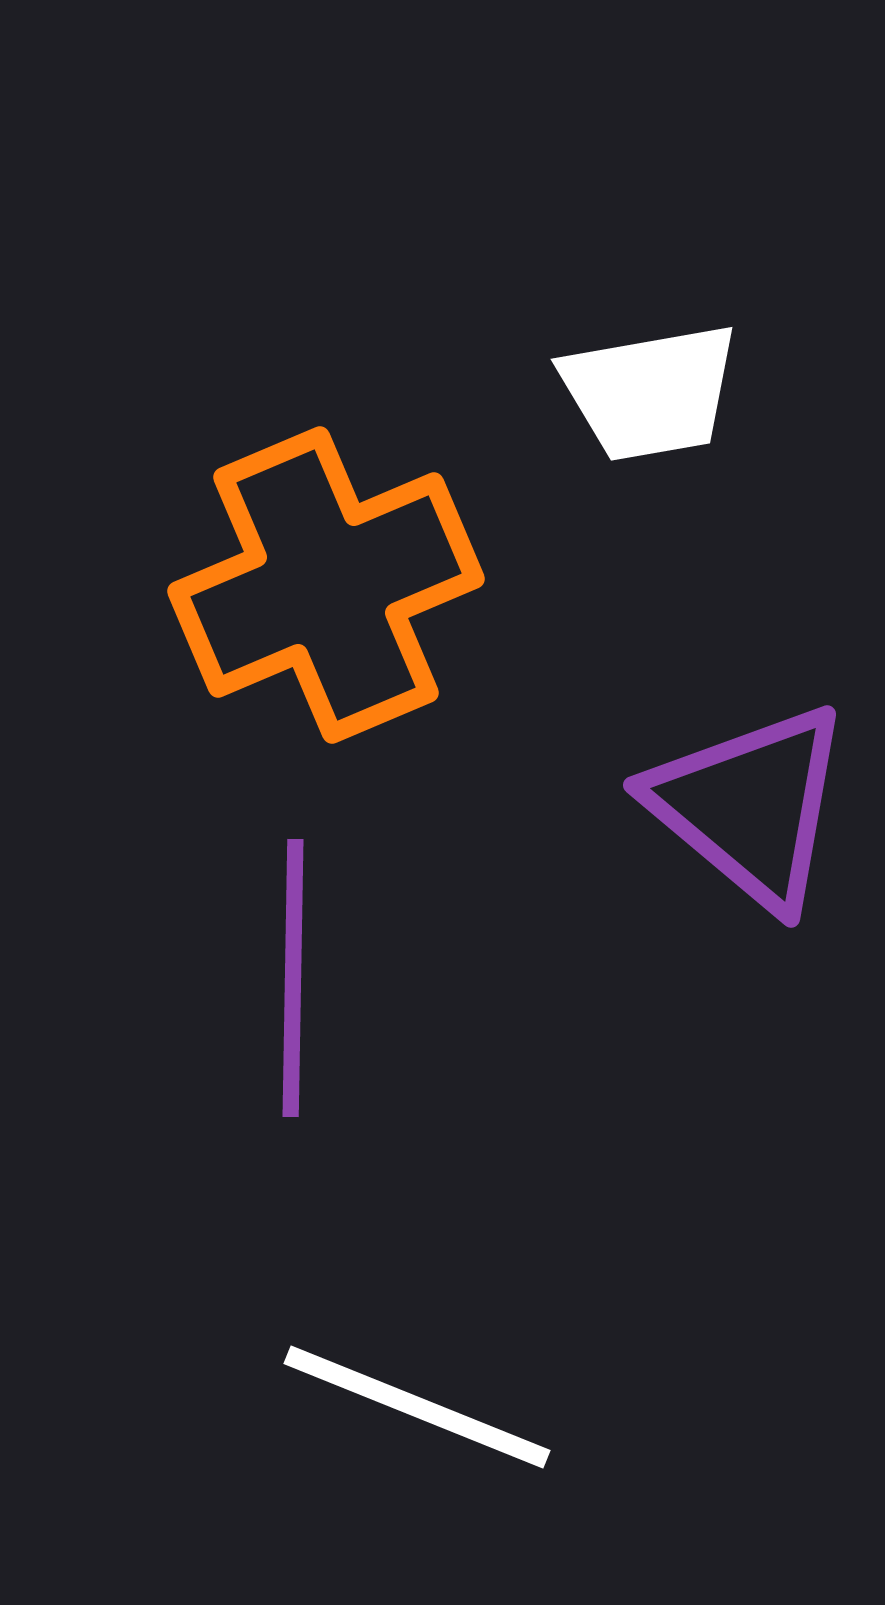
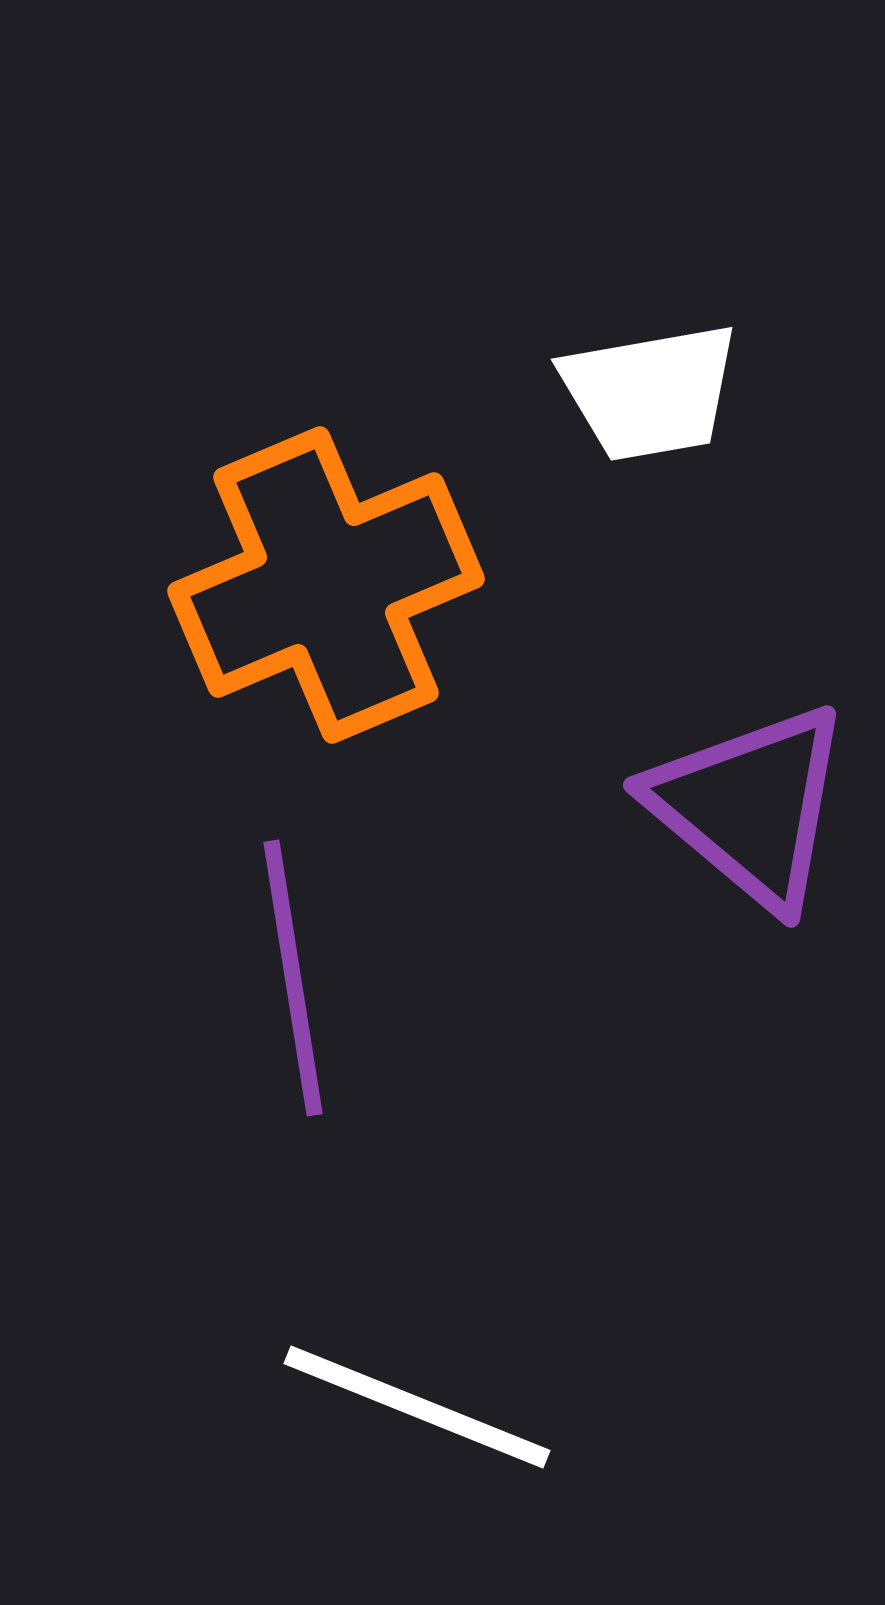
purple line: rotated 10 degrees counterclockwise
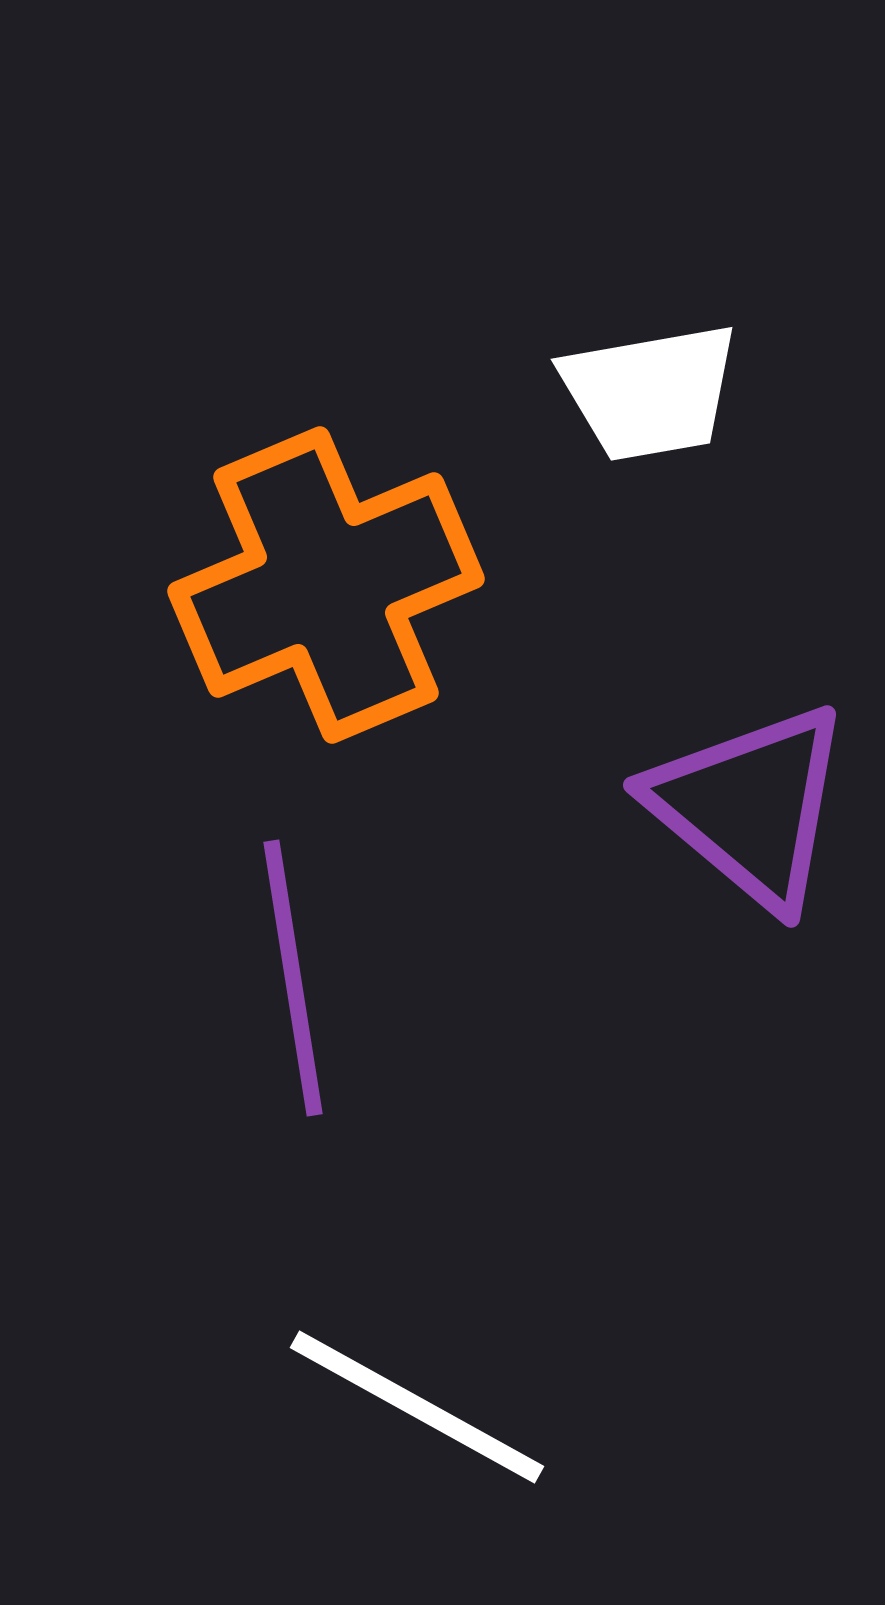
white line: rotated 7 degrees clockwise
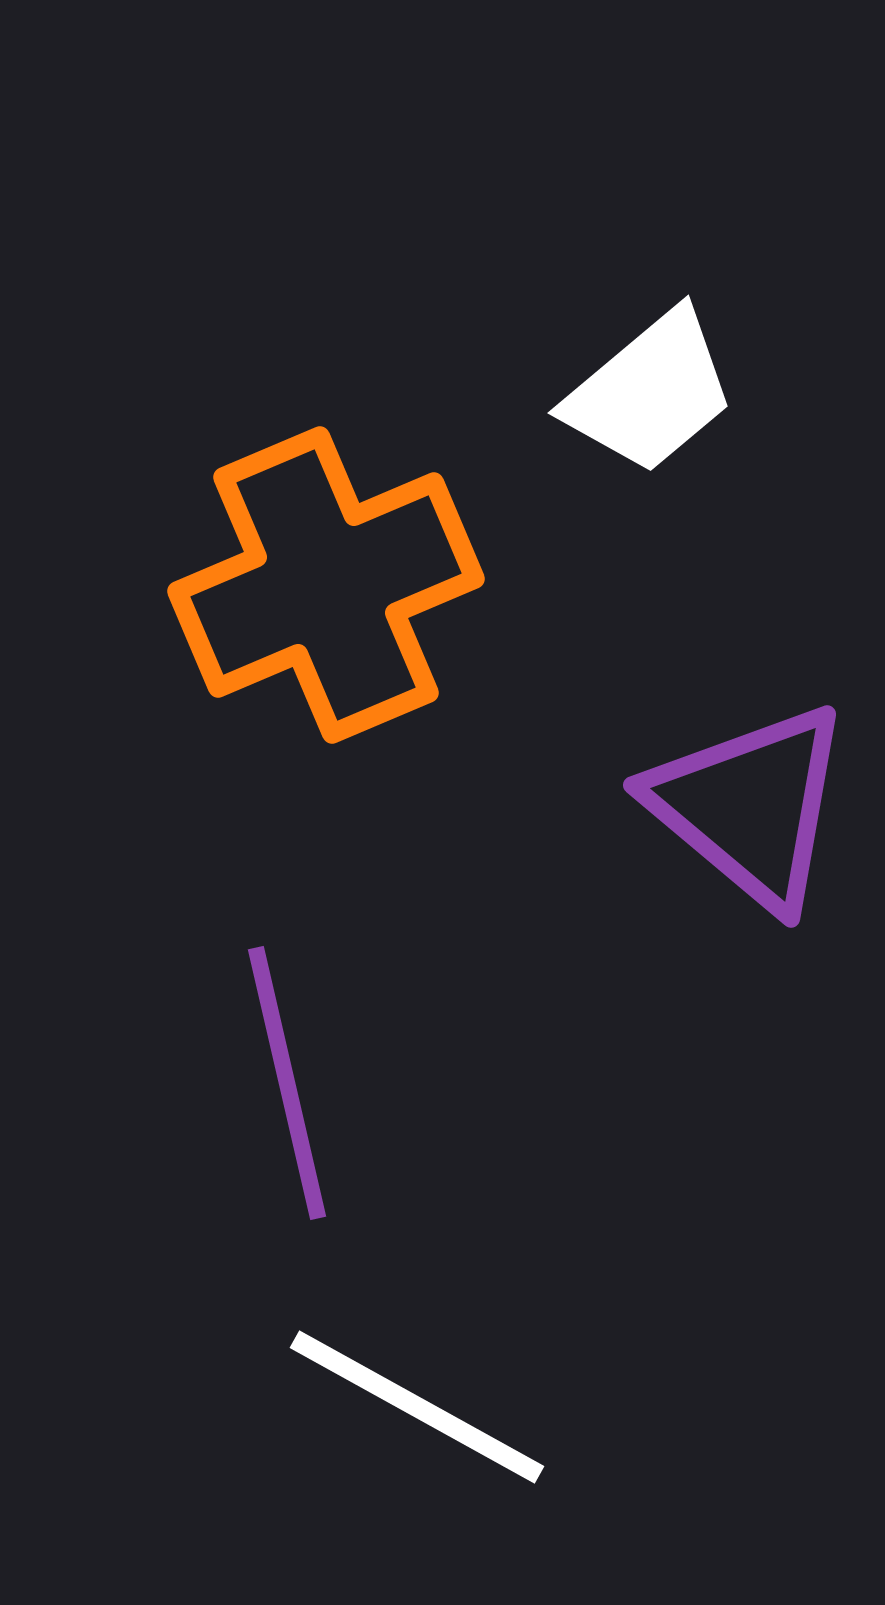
white trapezoid: rotated 30 degrees counterclockwise
purple line: moved 6 px left, 105 px down; rotated 4 degrees counterclockwise
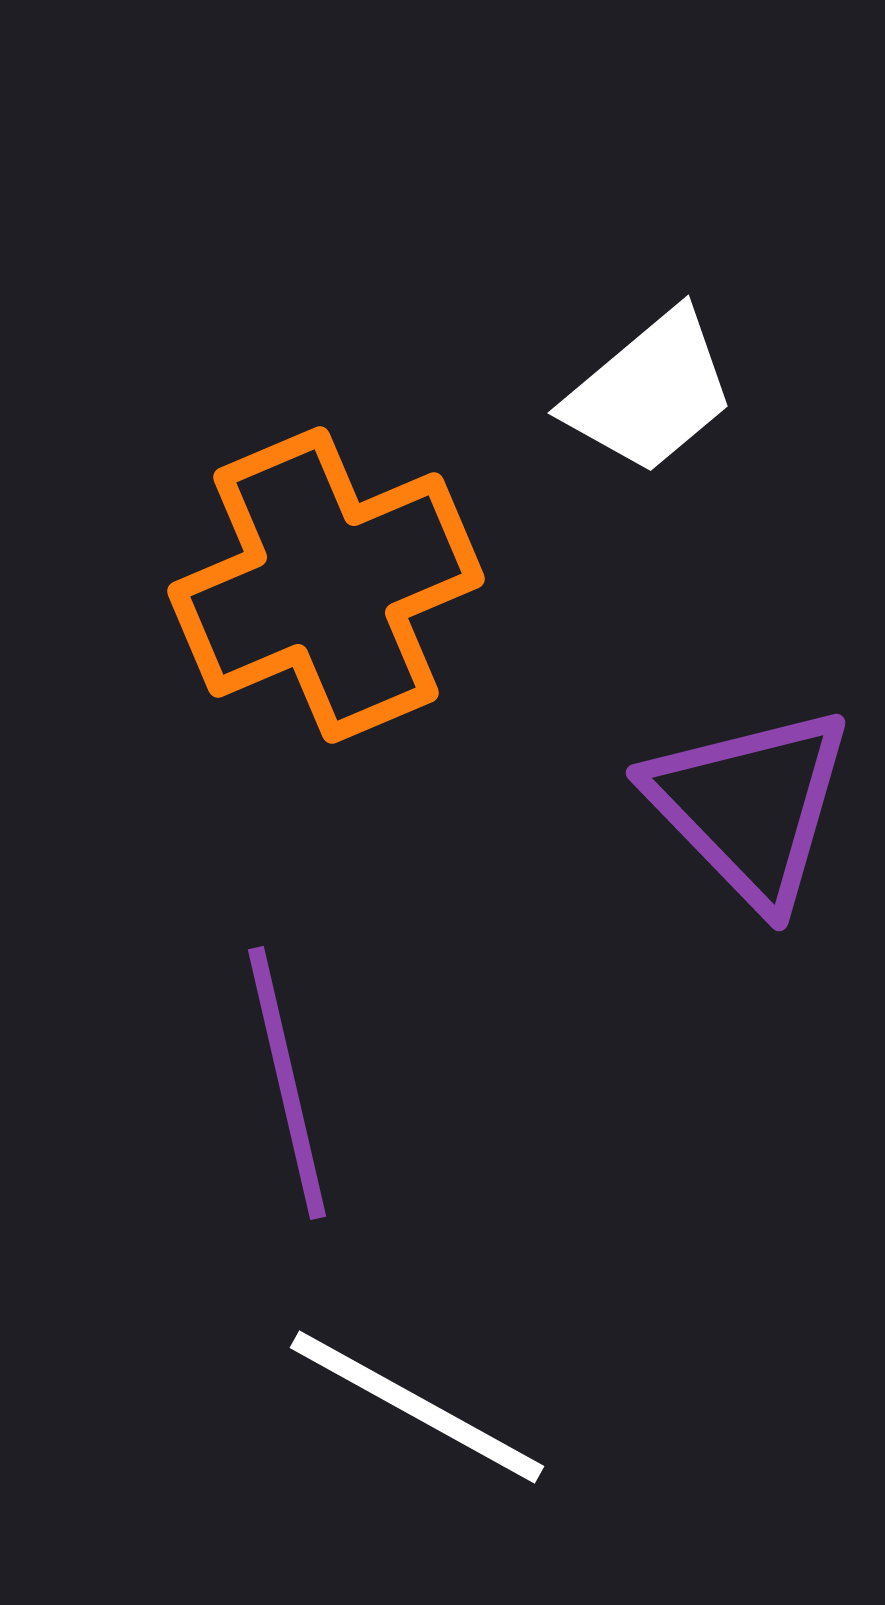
purple triangle: rotated 6 degrees clockwise
